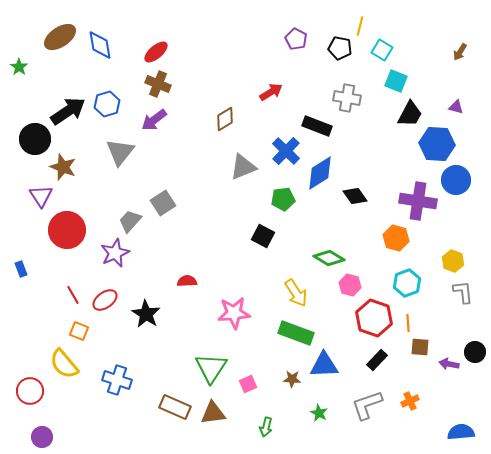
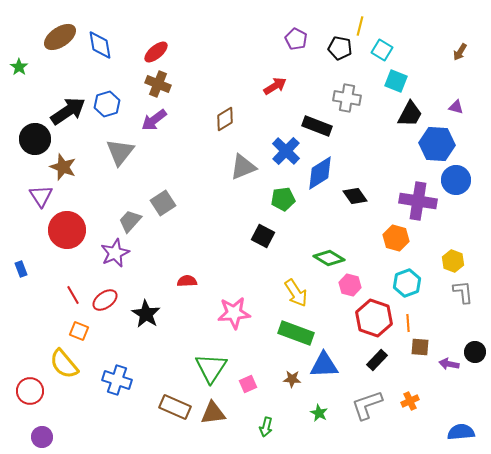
red arrow at (271, 92): moved 4 px right, 6 px up
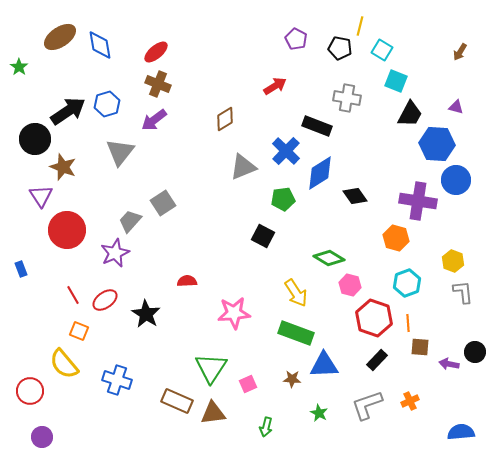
brown rectangle at (175, 407): moved 2 px right, 6 px up
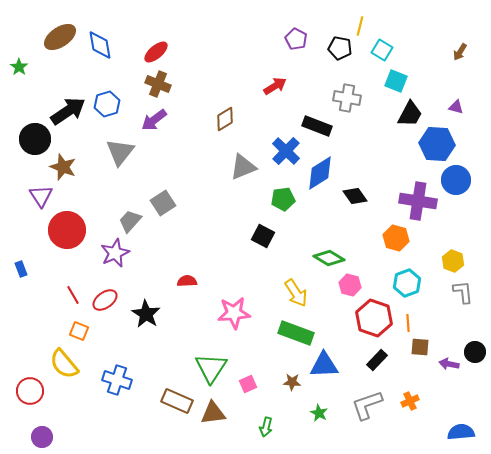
brown star at (292, 379): moved 3 px down
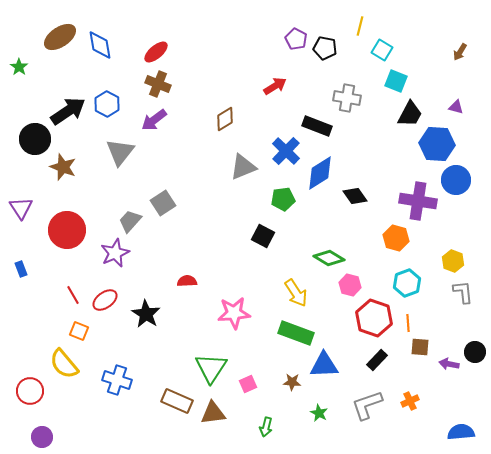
black pentagon at (340, 48): moved 15 px left
blue hexagon at (107, 104): rotated 15 degrees counterclockwise
purple triangle at (41, 196): moved 20 px left, 12 px down
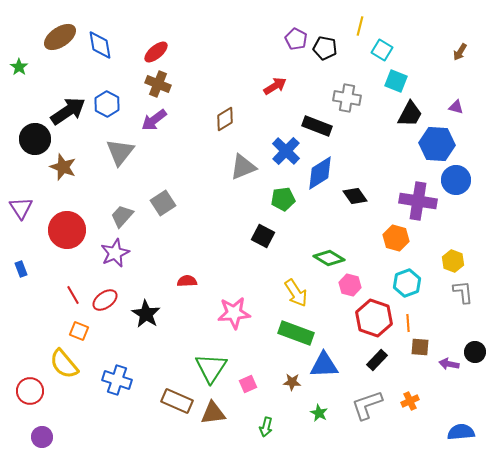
gray trapezoid at (130, 221): moved 8 px left, 5 px up
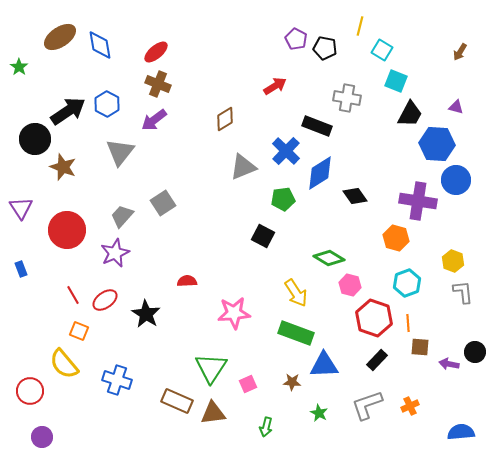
orange cross at (410, 401): moved 5 px down
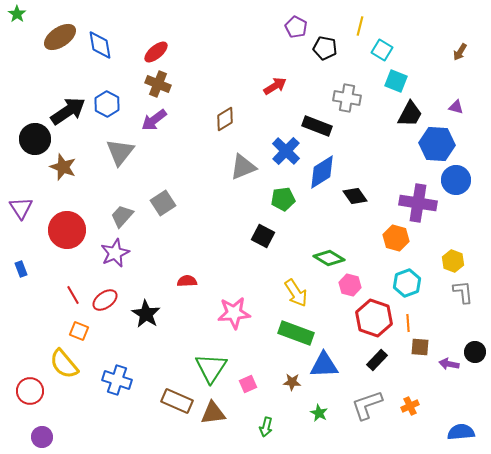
purple pentagon at (296, 39): moved 12 px up
green star at (19, 67): moved 2 px left, 53 px up
blue diamond at (320, 173): moved 2 px right, 1 px up
purple cross at (418, 201): moved 2 px down
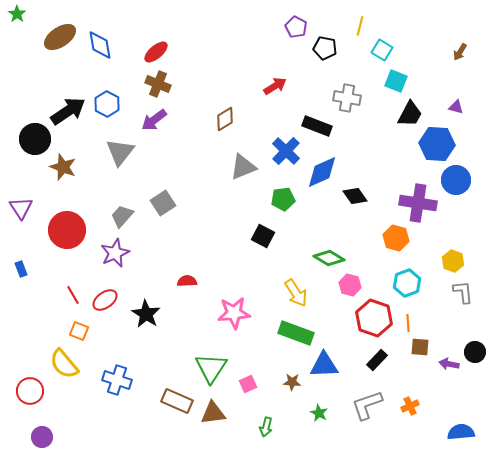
blue diamond at (322, 172): rotated 9 degrees clockwise
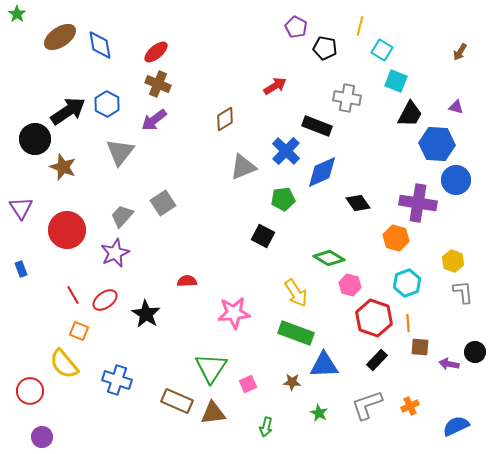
black diamond at (355, 196): moved 3 px right, 7 px down
blue semicircle at (461, 432): moved 5 px left, 6 px up; rotated 20 degrees counterclockwise
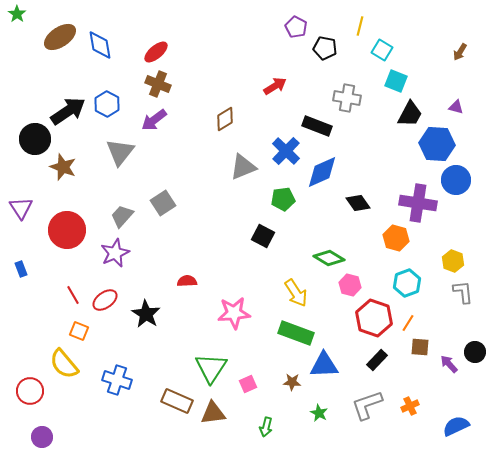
orange line at (408, 323): rotated 36 degrees clockwise
purple arrow at (449, 364): rotated 36 degrees clockwise
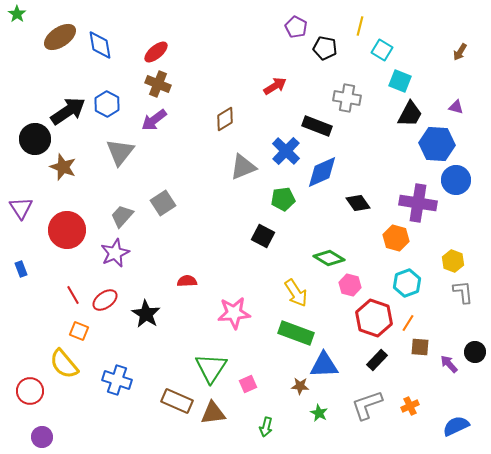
cyan square at (396, 81): moved 4 px right
brown star at (292, 382): moved 8 px right, 4 px down
